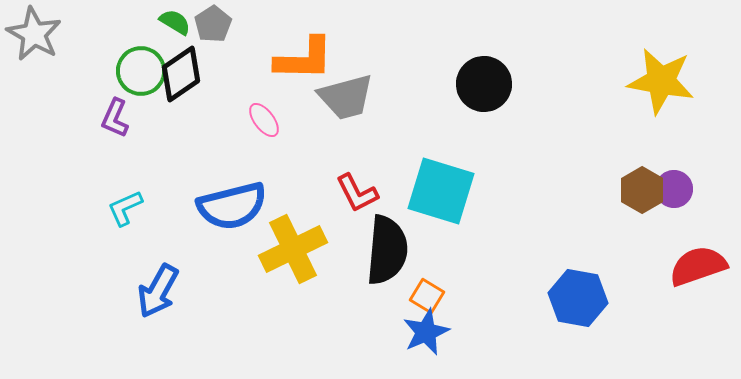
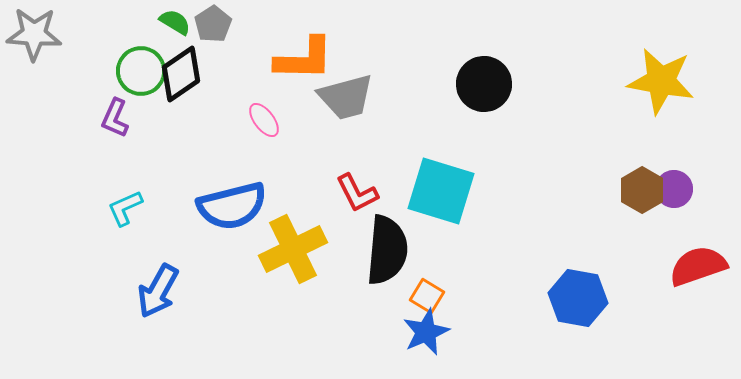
gray star: rotated 26 degrees counterclockwise
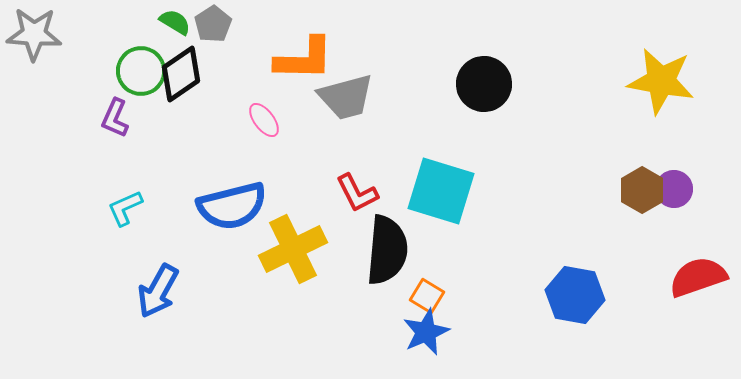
red semicircle: moved 11 px down
blue hexagon: moved 3 px left, 3 px up
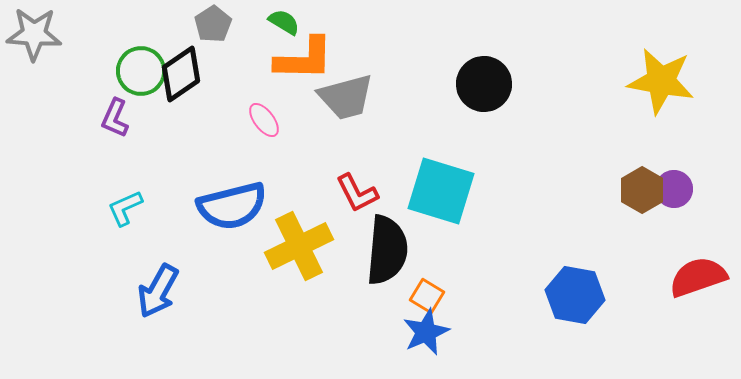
green semicircle: moved 109 px right
yellow cross: moved 6 px right, 3 px up
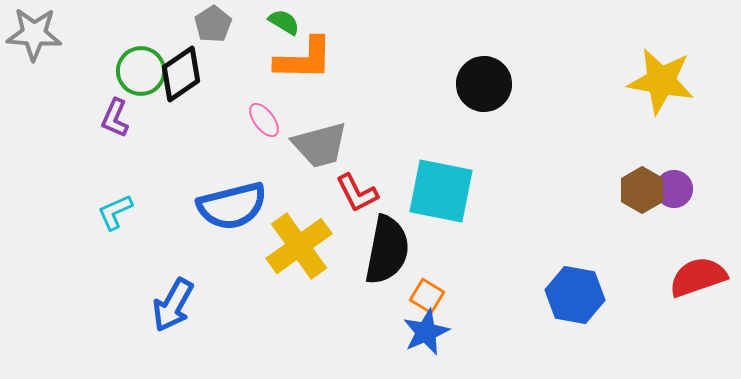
gray trapezoid: moved 26 px left, 48 px down
cyan square: rotated 6 degrees counterclockwise
cyan L-shape: moved 10 px left, 4 px down
yellow cross: rotated 10 degrees counterclockwise
black semicircle: rotated 6 degrees clockwise
blue arrow: moved 15 px right, 14 px down
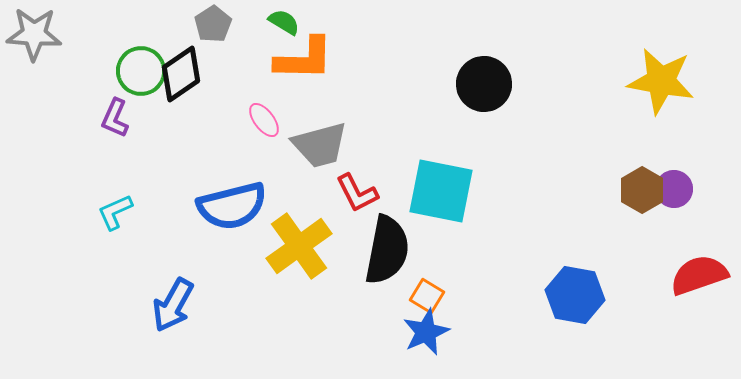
red semicircle: moved 1 px right, 2 px up
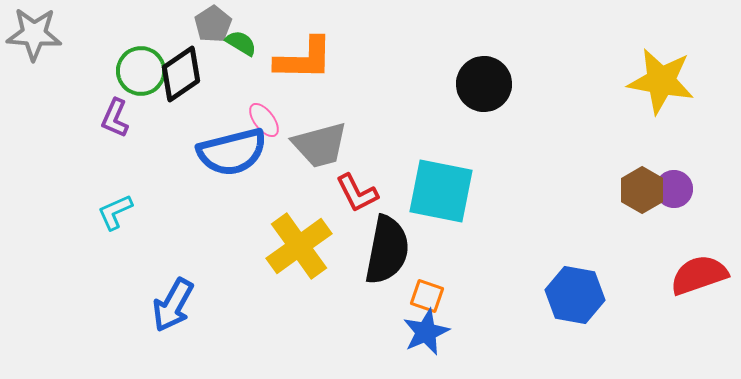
green semicircle: moved 43 px left, 21 px down
blue semicircle: moved 54 px up
orange square: rotated 12 degrees counterclockwise
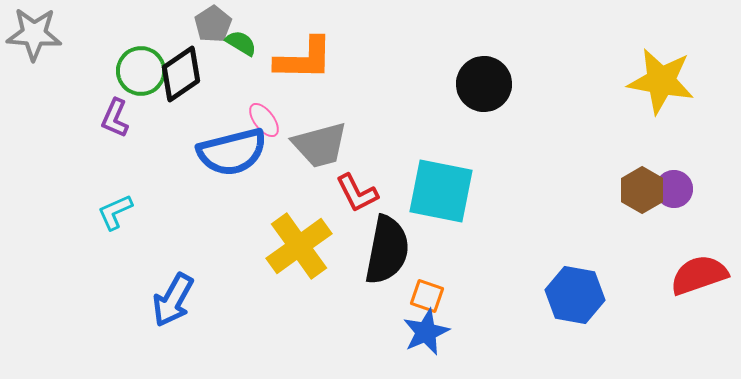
blue arrow: moved 5 px up
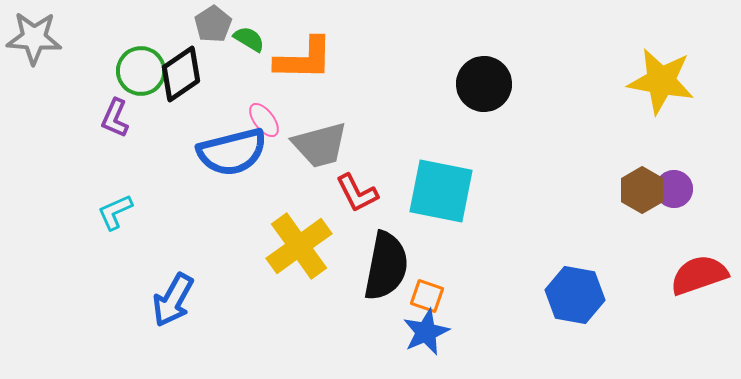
gray star: moved 4 px down
green semicircle: moved 8 px right, 4 px up
black semicircle: moved 1 px left, 16 px down
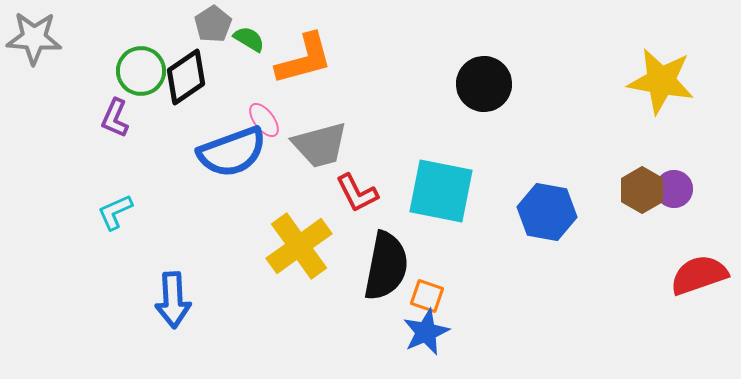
orange L-shape: rotated 16 degrees counterclockwise
black diamond: moved 5 px right, 3 px down
blue semicircle: rotated 6 degrees counterclockwise
blue hexagon: moved 28 px left, 83 px up
blue arrow: rotated 32 degrees counterclockwise
